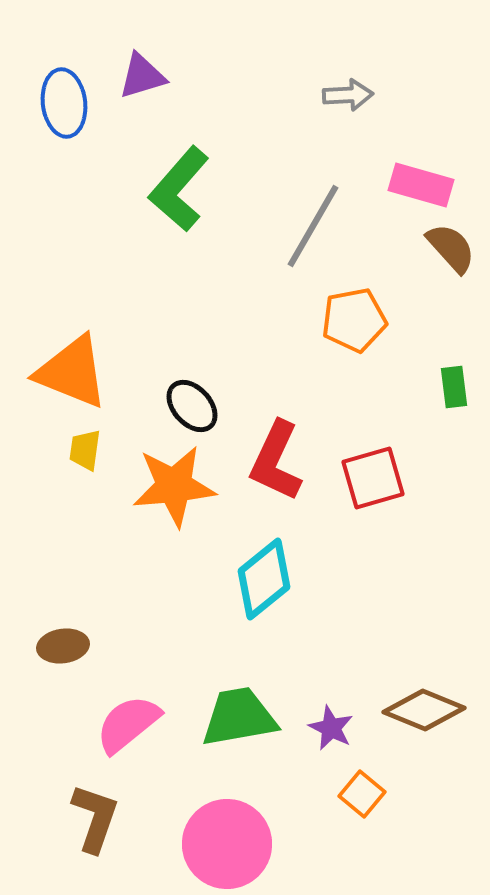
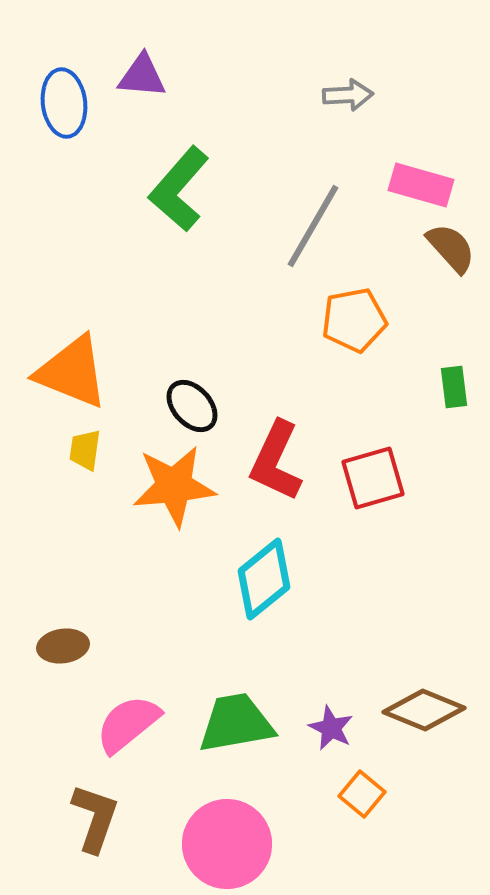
purple triangle: rotated 22 degrees clockwise
green trapezoid: moved 3 px left, 6 px down
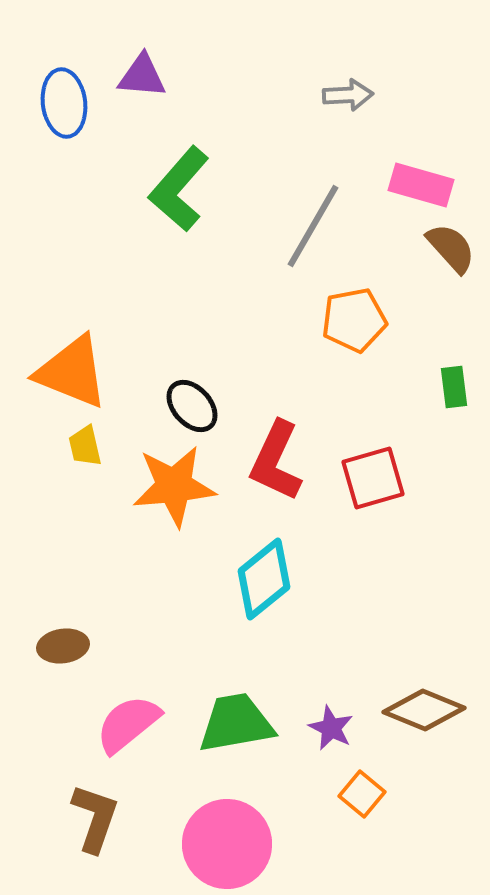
yellow trapezoid: moved 4 px up; rotated 21 degrees counterclockwise
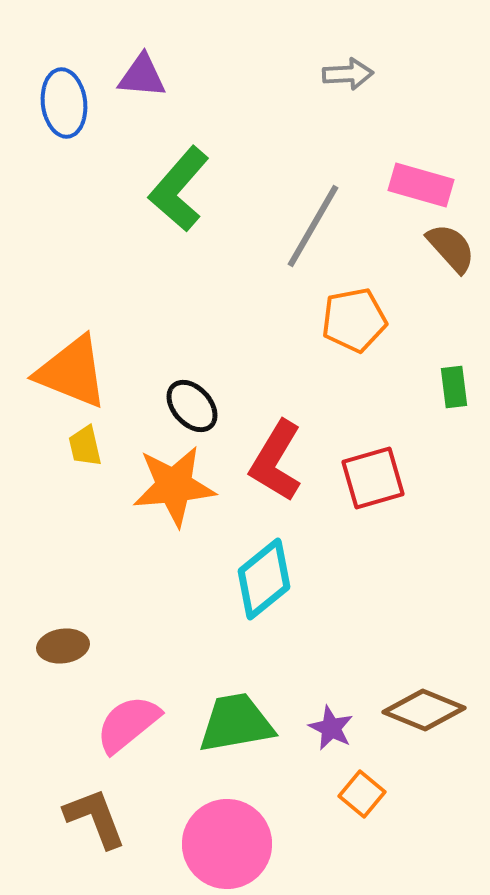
gray arrow: moved 21 px up
red L-shape: rotated 6 degrees clockwise
brown L-shape: rotated 40 degrees counterclockwise
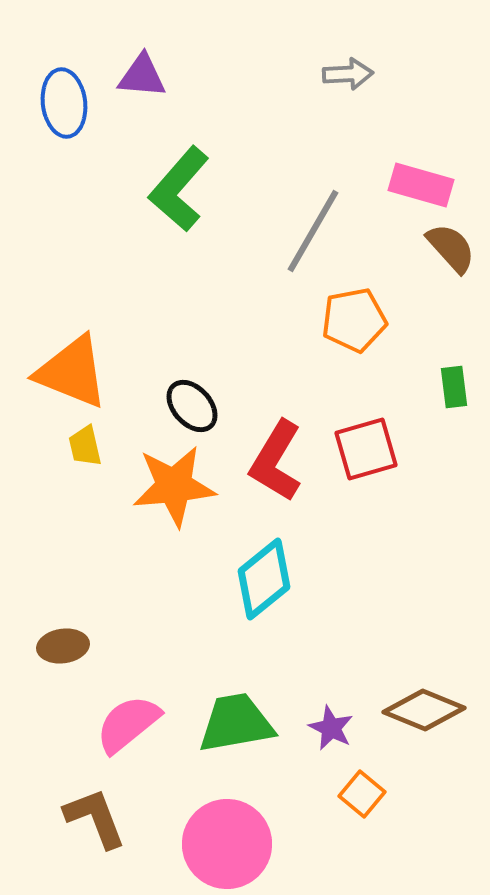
gray line: moved 5 px down
red square: moved 7 px left, 29 px up
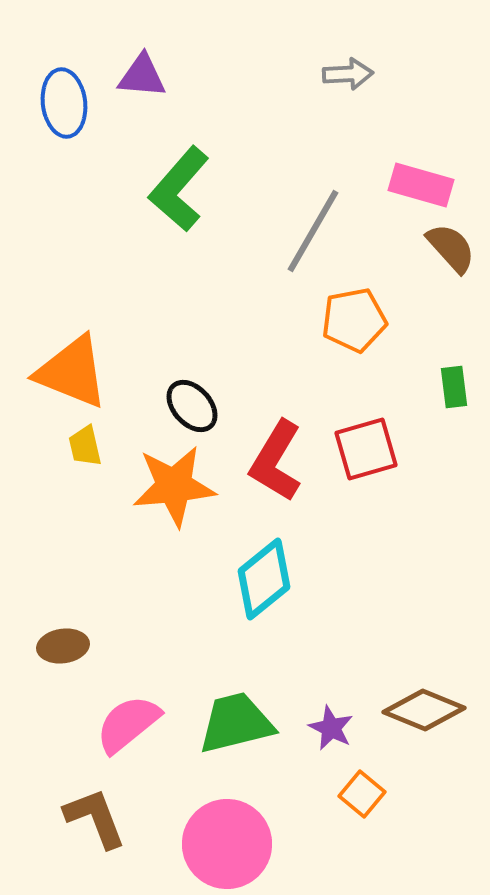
green trapezoid: rotated 4 degrees counterclockwise
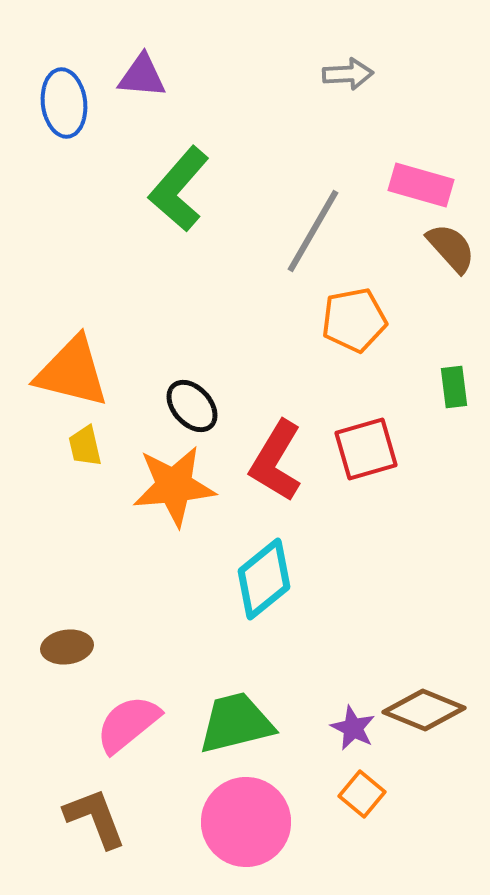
orange triangle: rotated 8 degrees counterclockwise
brown ellipse: moved 4 px right, 1 px down
purple star: moved 22 px right
pink circle: moved 19 px right, 22 px up
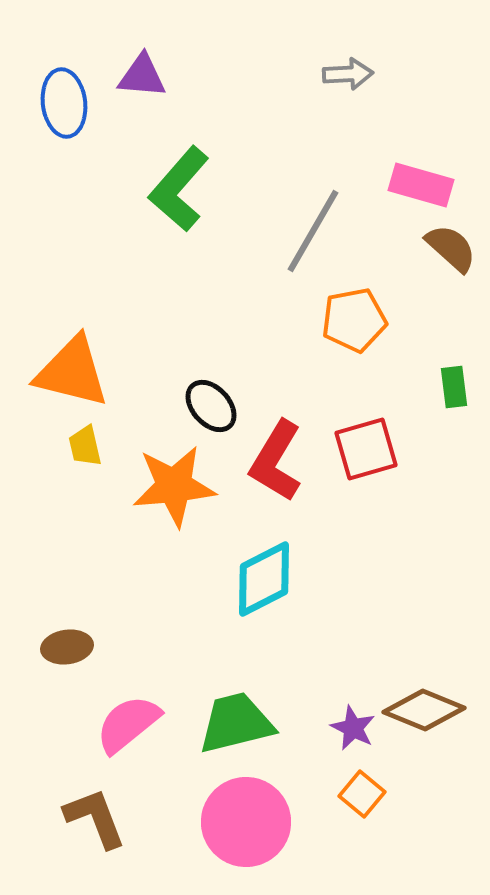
brown semicircle: rotated 6 degrees counterclockwise
black ellipse: moved 19 px right
cyan diamond: rotated 12 degrees clockwise
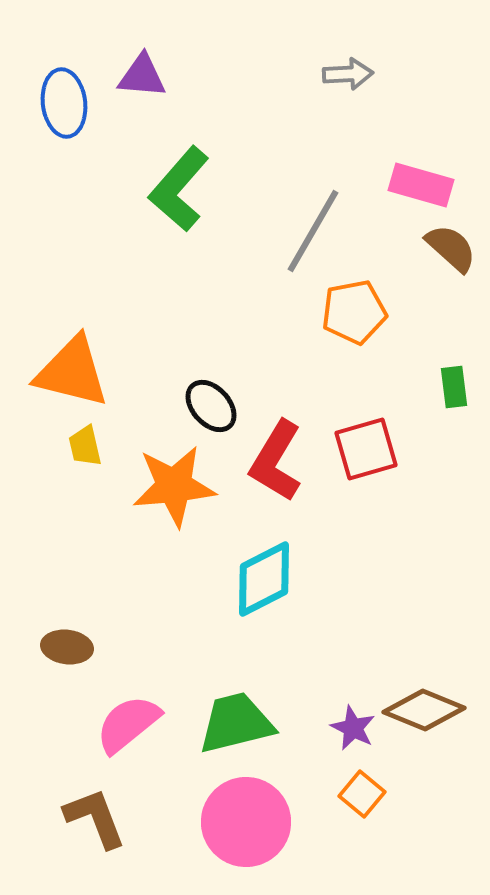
orange pentagon: moved 8 px up
brown ellipse: rotated 15 degrees clockwise
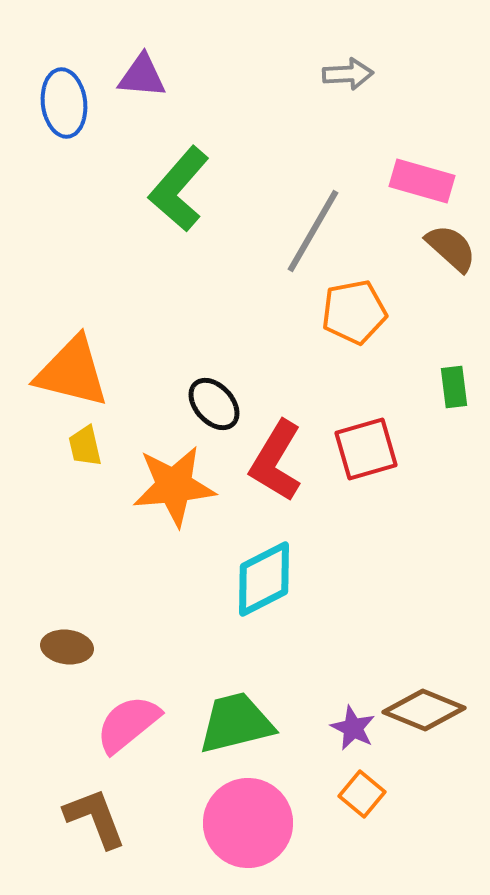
pink rectangle: moved 1 px right, 4 px up
black ellipse: moved 3 px right, 2 px up
pink circle: moved 2 px right, 1 px down
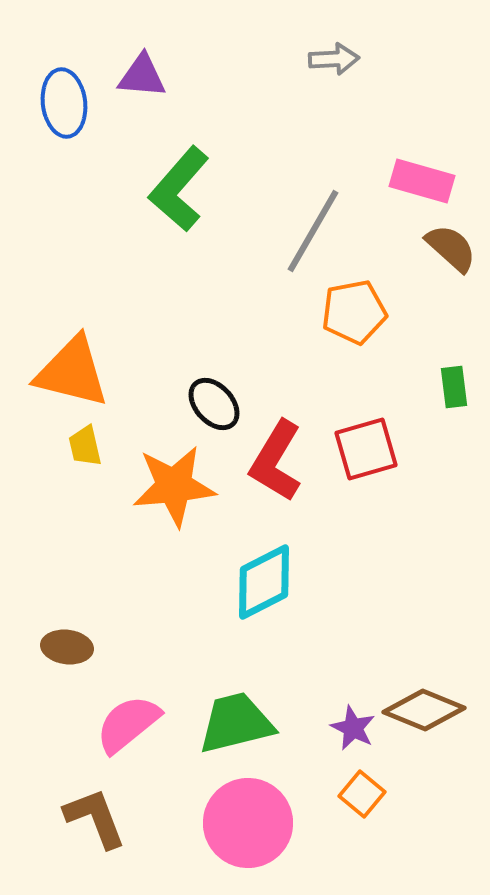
gray arrow: moved 14 px left, 15 px up
cyan diamond: moved 3 px down
